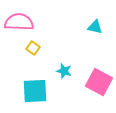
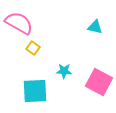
pink semicircle: moved 1 px down; rotated 28 degrees clockwise
cyan star: rotated 14 degrees counterclockwise
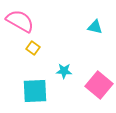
pink semicircle: moved 1 px right, 2 px up
pink square: moved 3 px down; rotated 12 degrees clockwise
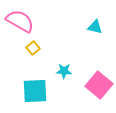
yellow square: rotated 16 degrees clockwise
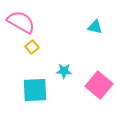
pink semicircle: moved 1 px right, 1 px down
yellow square: moved 1 px left, 1 px up
cyan square: moved 1 px up
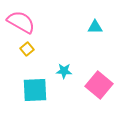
cyan triangle: rotated 14 degrees counterclockwise
yellow square: moved 5 px left, 2 px down
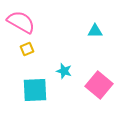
cyan triangle: moved 4 px down
yellow square: rotated 16 degrees clockwise
cyan star: rotated 14 degrees clockwise
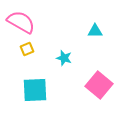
cyan star: moved 13 px up
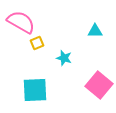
yellow square: moved 10 px right, 6 px up
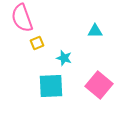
pink semicircle: moved 1 px right, 4 px up; rotated 140 degrees counterclockwise
cyan square: moved 16 px right, 4 px up
